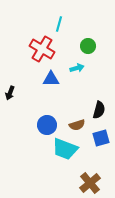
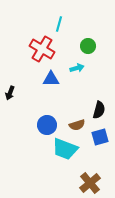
blue square: moved 1 px left, 1 px up
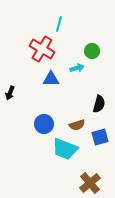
green circle: moved 4 px right, 5 px down
black semicircle: moved 6 px up
blue circle: moved 3 px left, 1 px up
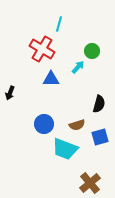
cyan arrow: moved 1 px right, 1 px up; rotated 32 degrees counterclockwise
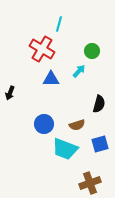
cyan arrow: moved 1 px right, 4 px down
blue square: moved 7 px down
brown cross: rotated 20 degrees clockwise
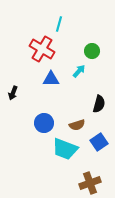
black arrow: moved 3 px right
blue circle: moved 1 px up
blue square: moved 1 px left, 2 px up; rotated 18 degrees counterclockwise
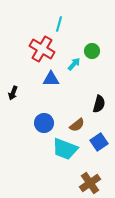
cyan arrow: moved 5 px left, 7 px up
brown semicircle: rotated 21 degrees counterclockwise
brown cross: rotated 15 degrees counterclockwise
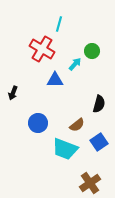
cyan arrow: moved 1 px right
blue triangle: moved 4 px right, 1 px down
blue circle: moved 6 px left
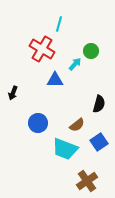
green circle: moved 1 px left
brown cross: moved 3 px left, 2 px up
